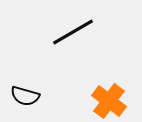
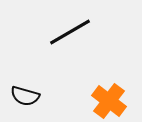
black line: moved 3 px left
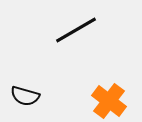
black line: moved 6 px right, 2 px up
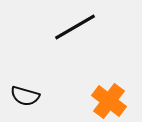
black line: moved 1 px left, 3 px up
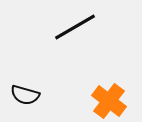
black semicircle: moved 1 px up
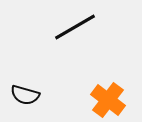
orange cross: moved 1 px left, 1 px up
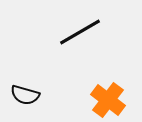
black line: moved 5 px right, 5 px down
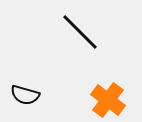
black line: rotated 75 degrees clockwise
